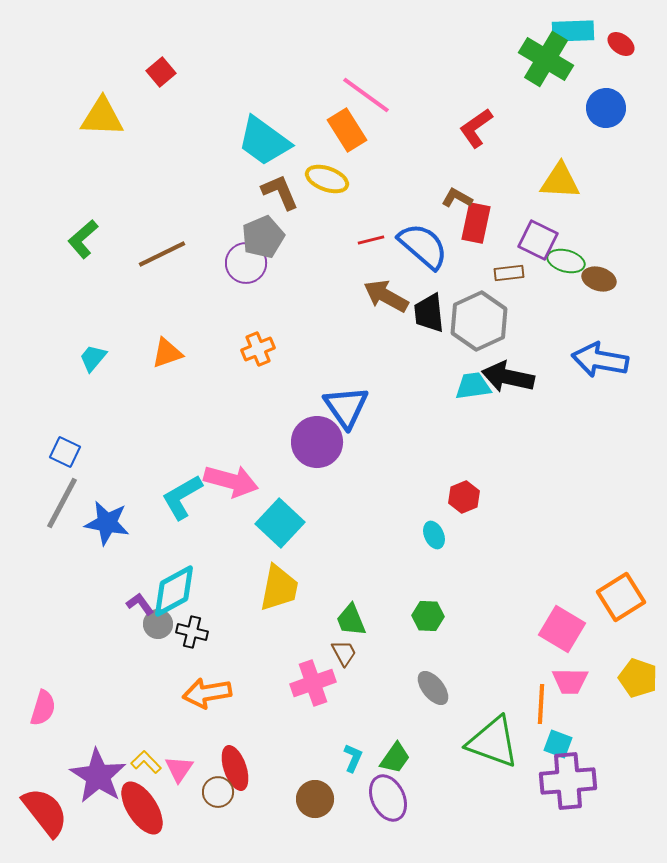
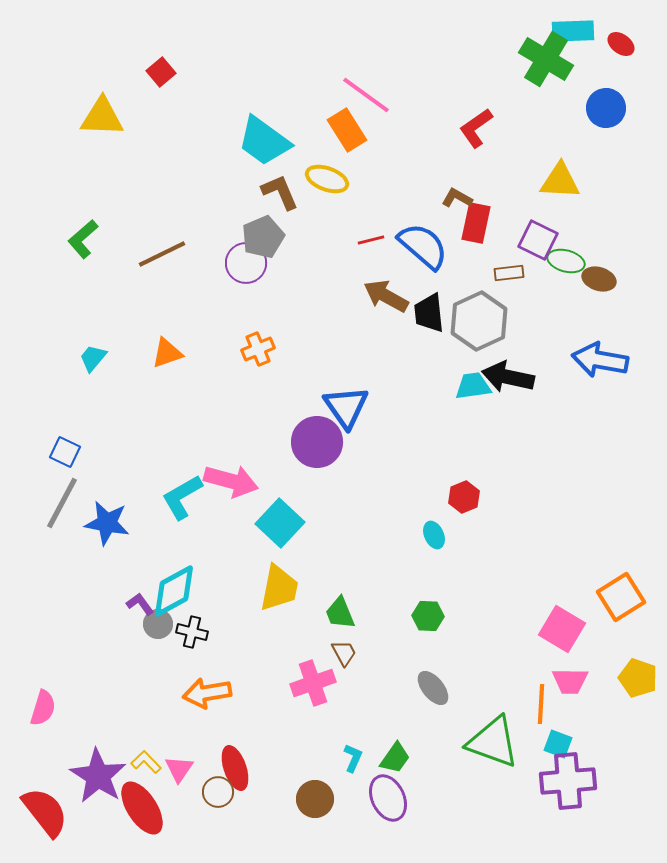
green trapezoid at (351, 620): moved 11 px left, 7 px up
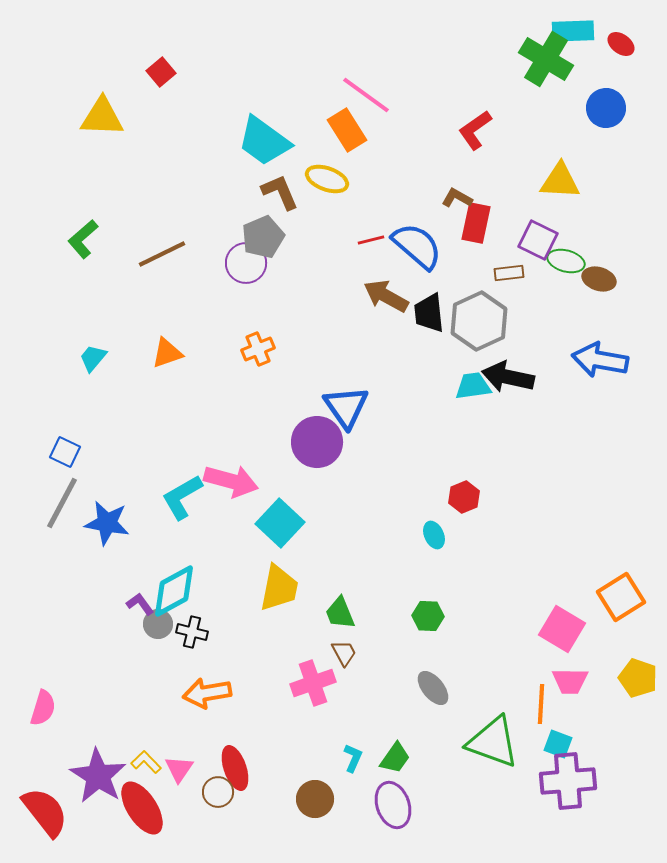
red L-shape at (476, 128): moved 1 px left, 2 px down
blue semicircle at (423, 246): moved 6 px left
purple ellipse at (388, 798): moved 5 px right, 7 px down; rotated 6 degrees clockwise
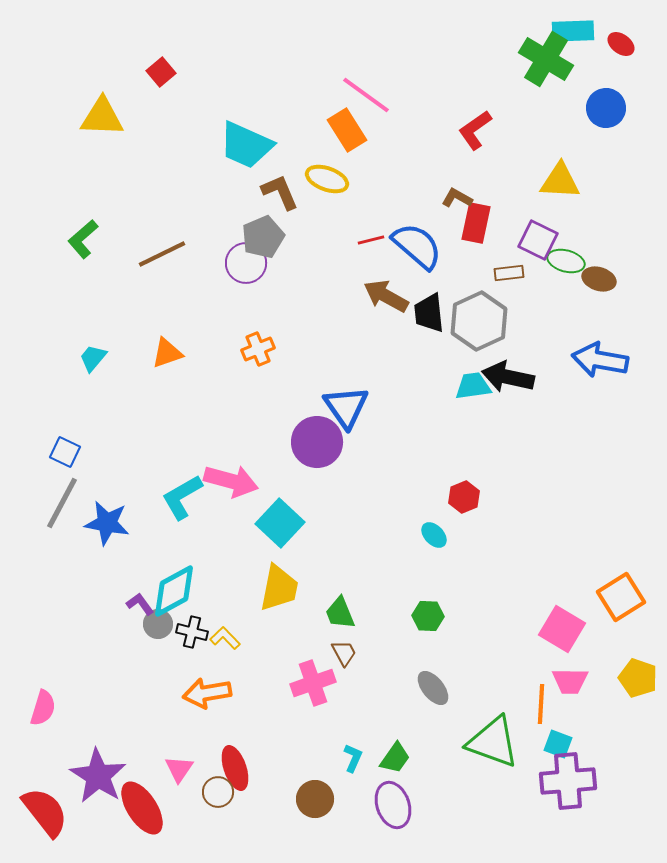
cyan trapezoid at (264, 141): moved 18 px left, 4 px down; rotated 12 degrees counterclockwise
cyan ellipse at (434, 535): rotated 20 degrees counterclockwise
yellow L-shape at (146, 762): moved 79 px right, 124 px up
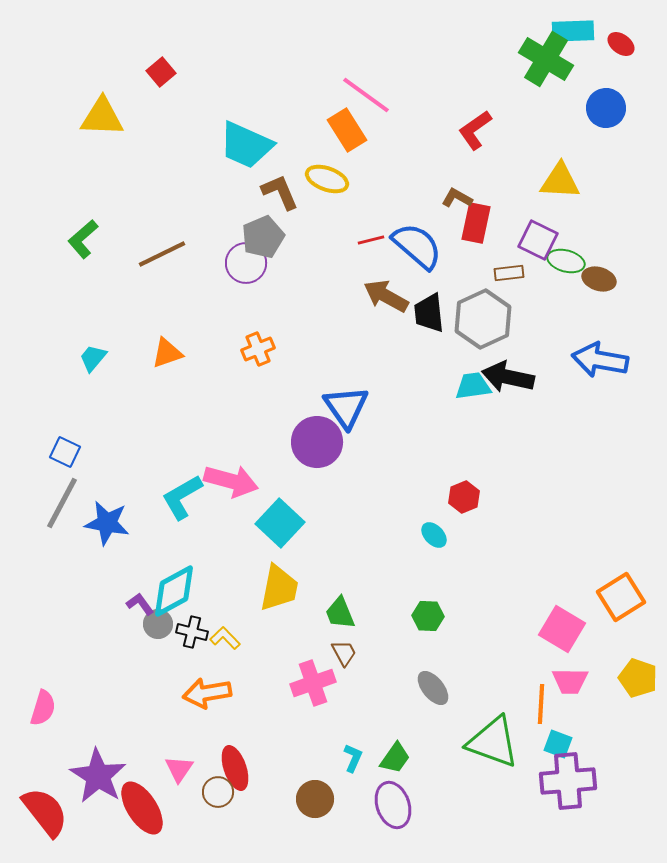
gray hexagon at (479, 321): moved 4 px right, 2 px up
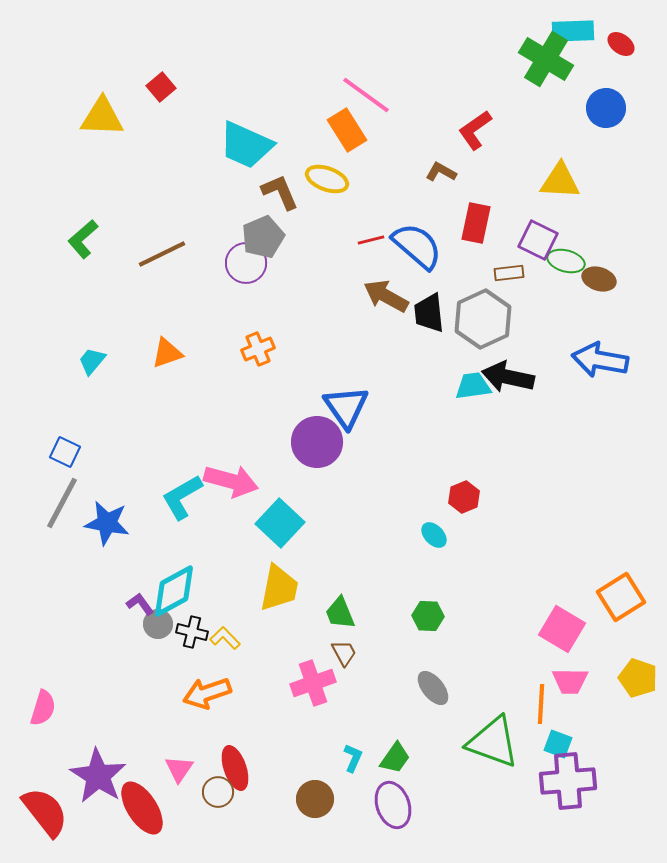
red square at (161, 72): moved 15 px down
brown L-shape at (457, 198): moved 16 px left, 26 px up
cyan trapezoid at (93, 358): moved 1 px left, 3 px down
orange arrow at (207, 693): rotated 9 degrees counterclockwise
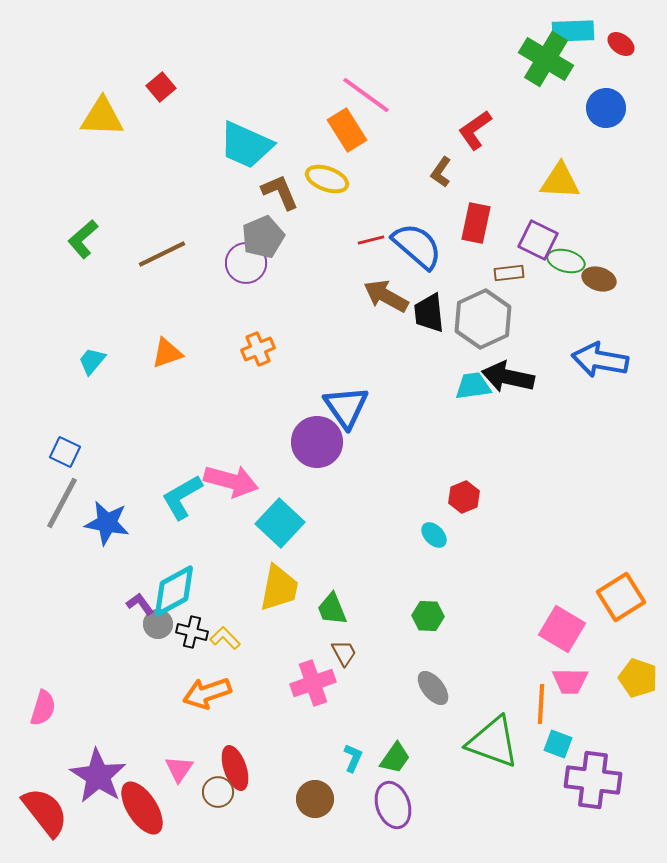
brown L-shape at (441, 172): rotated 84 degrees counterclockwise
green trapezoid at (340, 613): moved 8 px left, 4 px up
purple cross at (568, 781): moved 25 px right, 1 px up; rotated 12 degrees clockwise
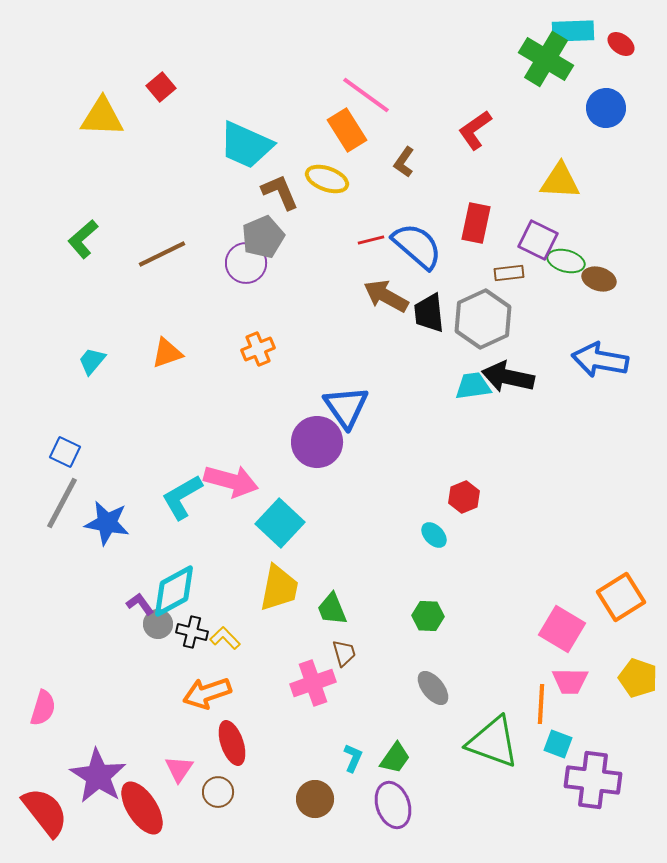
brown L-shape at (441, 172): moved 37 px left, 10 px up
brown trapezoid at (344, 653): rotated 12 degrees clockwise
red ellipse at (235, 768): moved 3 px left, 25 px up
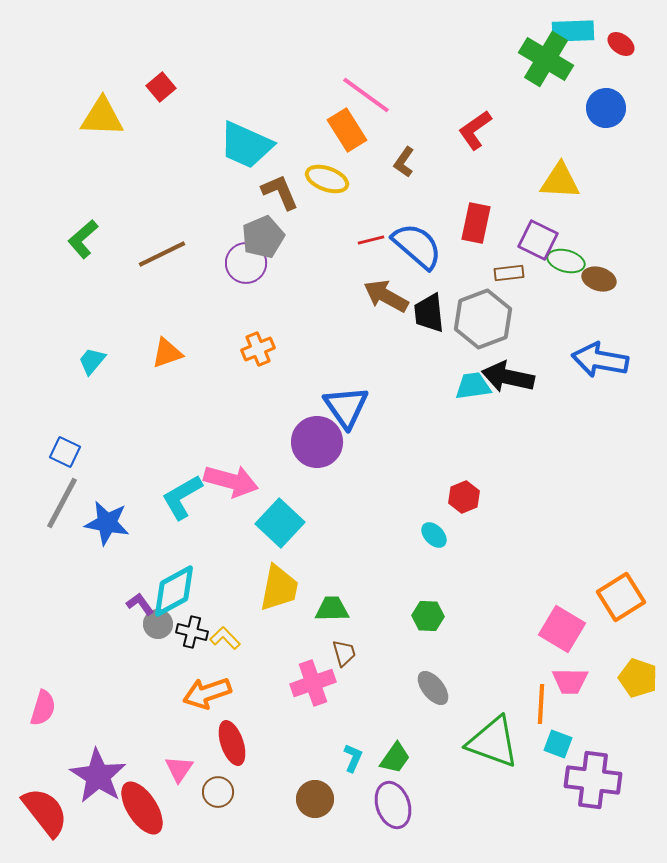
gray hexagon at (483, 319): rotated 4 degrees clockwise
green trapezoid at (332, 609): rotated 111 degrees clockwise
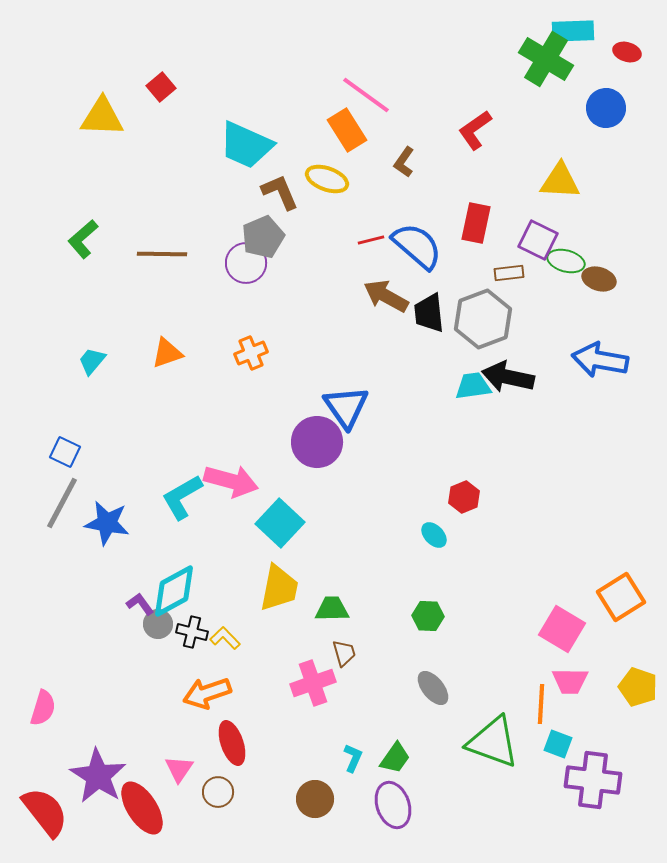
red ellipse at (621, 44): moved 6 px right, 8 px down; rotated 20 degrees counterclockwise
brown line at (162, 254): rotated 27 degrees clockwise
orange cross at (258, 349): moved 7 px left, 4 px down
yellow pentagon at (638, 678): moved 9 px down
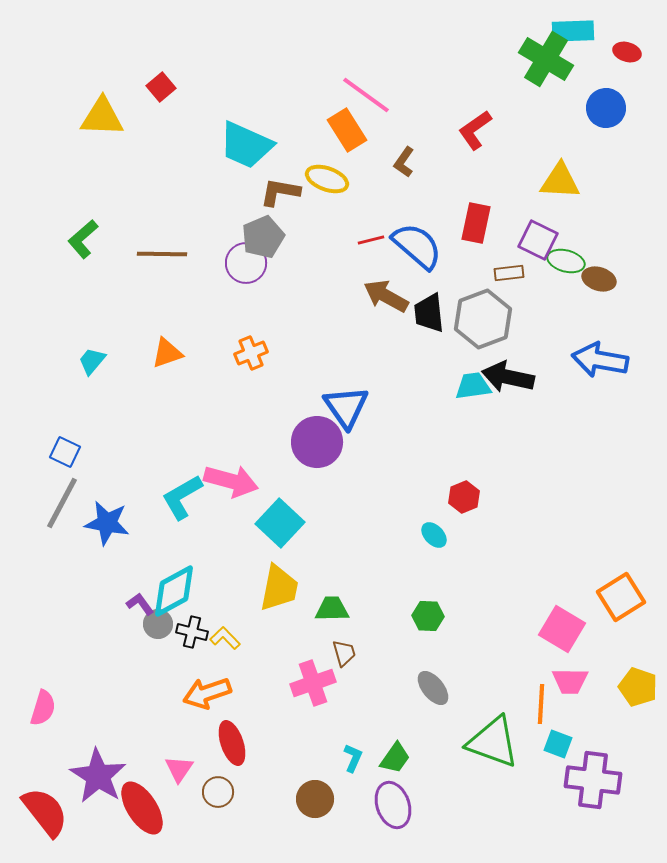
brown L-shape at (280, 192): rotated 57 degrees counterclockwise
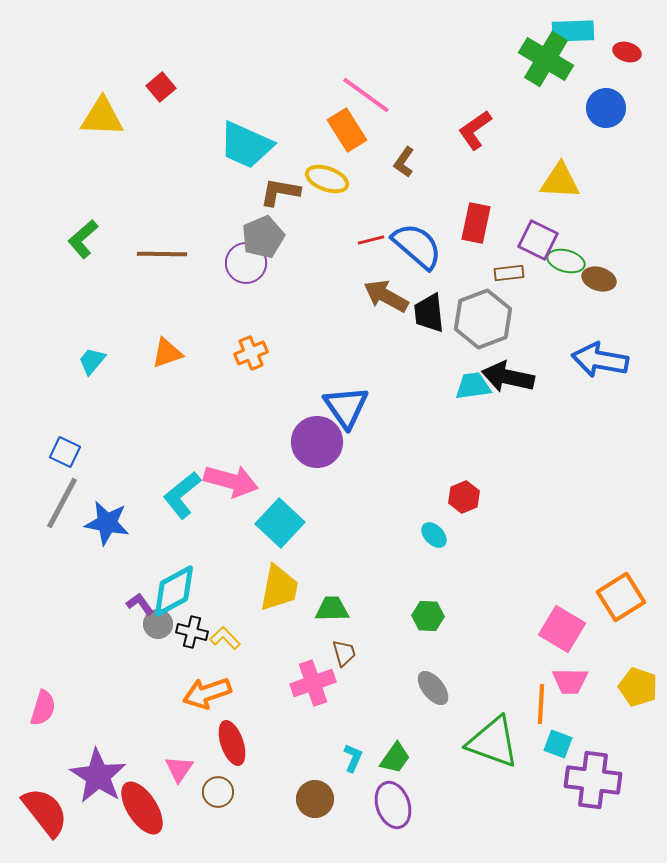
cyan L-shape at (182, 497): moved 2 px up; rotated 9 degrees counterclockwise
